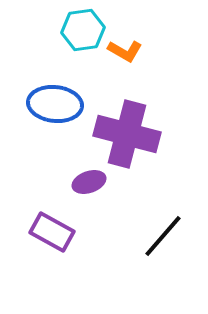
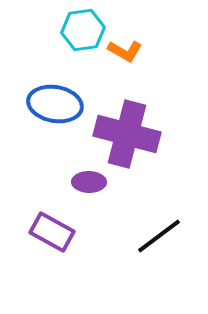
blue ellipse: rotated 4 degrees clockwise
purple ellipse: rotated 20 degrees clockwise
black line: moved 4 px left; rotated 12 degrees clockwise
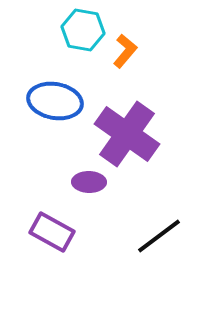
cyan hexagon: rotated 18 degrees clockwise
orange L-shape: rotated 80 degrees counterclockwise
blue ellipse: moved 3 px up
purple cross: rotated 20 degrees clockwise
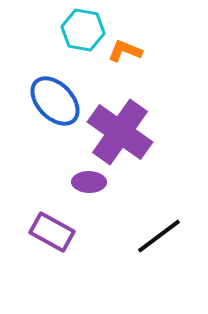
orange L-shape: rotated 108 degrees counterclockwise
blue ellipse: rotated 36 degrees clockwise
purple cross: moved 7 px left, 2 px up
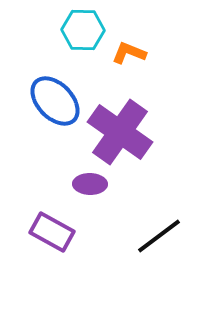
cyan hexagon: rotated 9 degrees counterclockwise
orange L-shape: moved 4 px right, 2 px down
purple ellipse: moved 1 px right, 2 px down
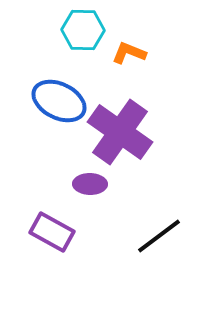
blue ellipse: moved 4 px right; rotated 20 degrees counterclockwise
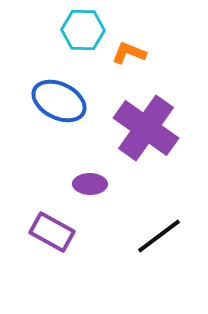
purple cross: moved 26 px right, 4 px up
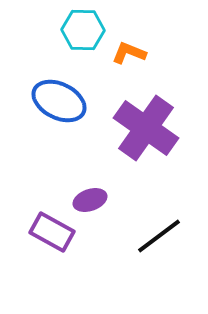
purple ellipse: moved 16 px down; rotated 20 degrees counterclockwise
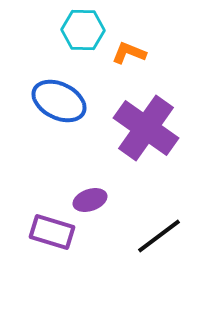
purple rectangle: rotated 12 degrees counterclockwise
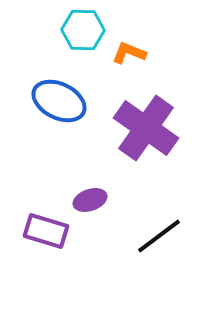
purple rectangle: moved 6 px left, 1 px up
